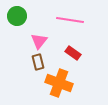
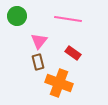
pink line: moved 2 px left, 1 px up
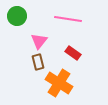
orange cross: rotated 12 degrees clockwise
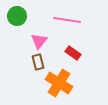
pink line: moved 1 px left, 1 px down
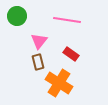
red rectangle: moved 2 px left, 1 px down
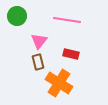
red rectangle: rotated 21 degrees counterclockwise
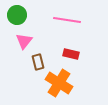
green circle: moved 1 px up
pink triangle: moved 15 px left
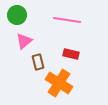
pink triangle: rotated 12 degrees clockwise
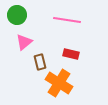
pink triangle: moved 1 px down
brown rectangle: moved 2 px right
